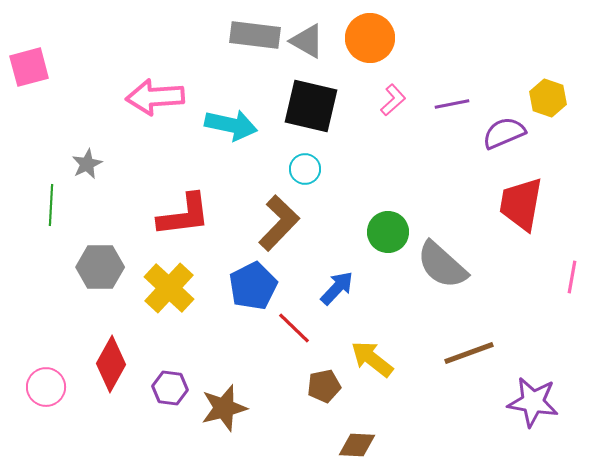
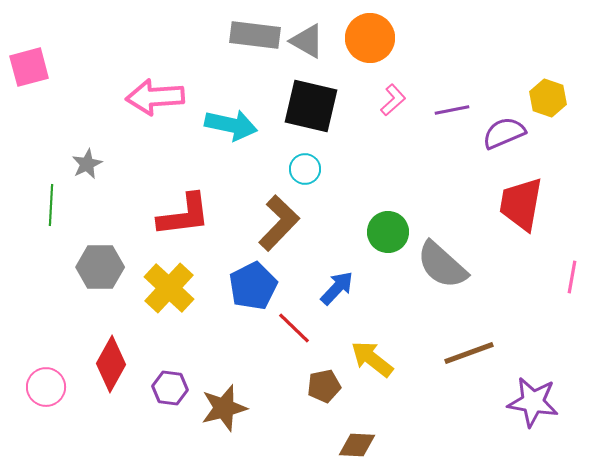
purple line: moved 6 px down
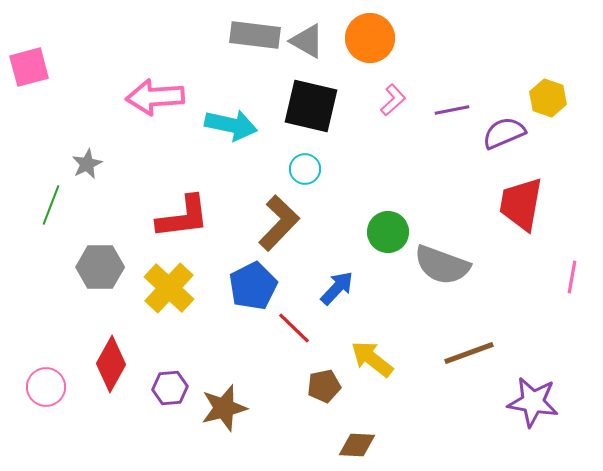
green line: rotated 18 degrees clockwise
red L-shape: moved 1 px left, 2 px down
gray semicircle: rotated 22 degrees counterclockwise
purple hexagon: rotated 12 degrees counterclockwise
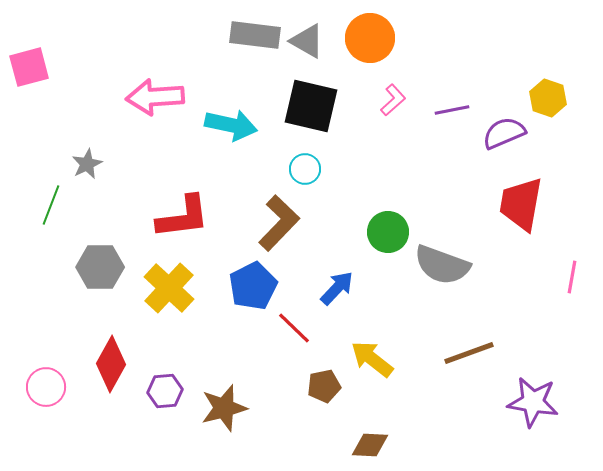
purple hexagon: moved 5 px left, 3 px down
brown diamond: moved 13 px right
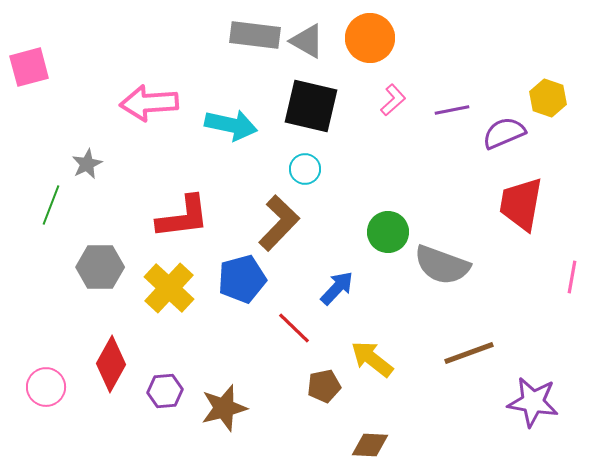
pink arrow: moved 6 px left, 6 px down
blue pentagon: moved 11 px left, 7 px up; rotated 12 degrees clockwise
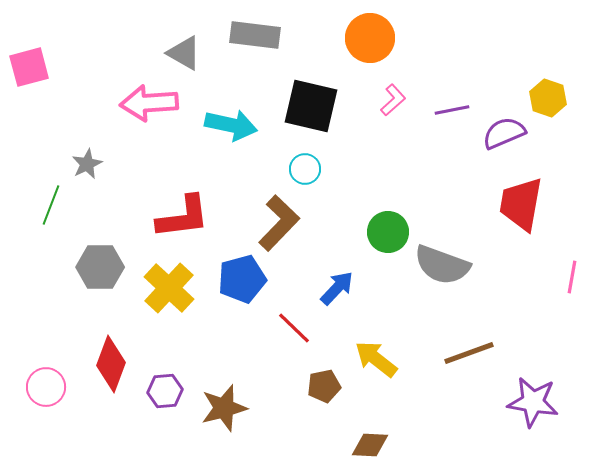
gray triangle: moved 123 px left, 12 px down
yellow arrow: moved 4 px right
red diamond: rotated 8 degrees counterclockwise
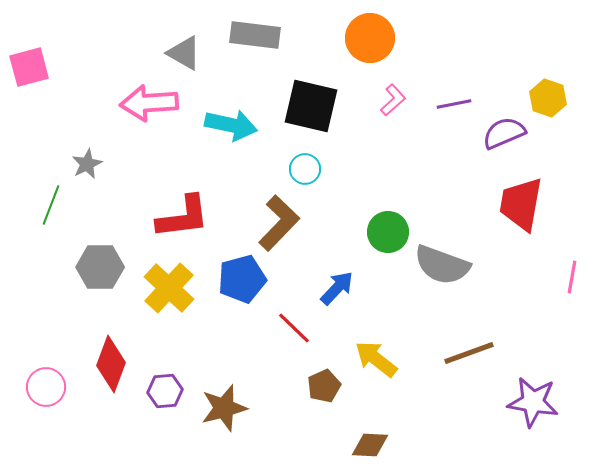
purple line: moved 2 px right, 6 px up
brown pentagon: rotated 12 degrees counterclockwise
